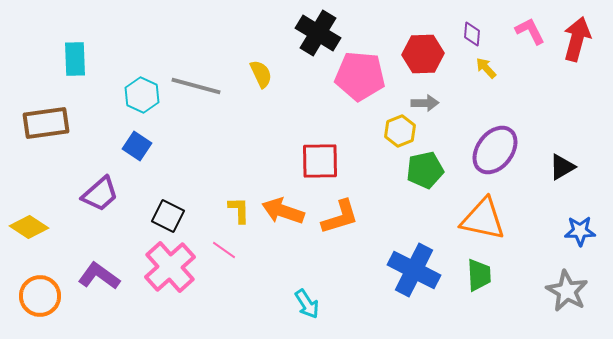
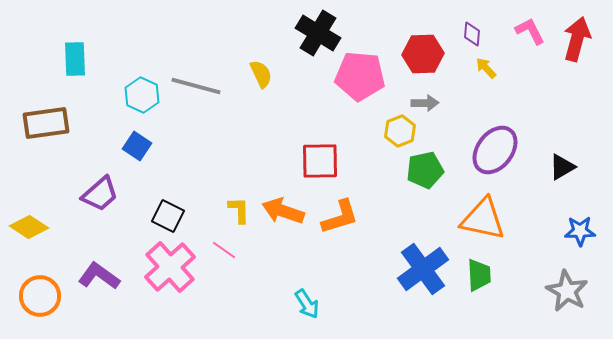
blue cross: moved 9 px right, 1 px up; rotated 27 degrees clockwise
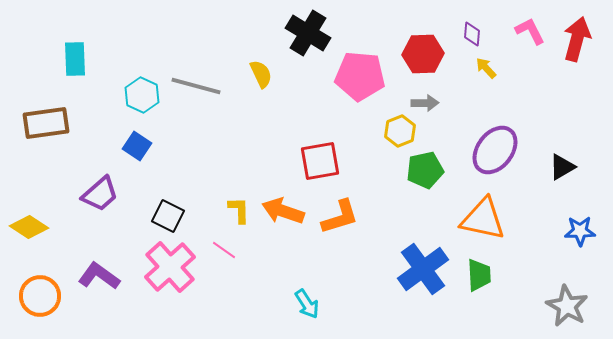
black cross: moved 10 px left
red square: rotated 9 degrees counterclockwise
gray star: moved 15 px down
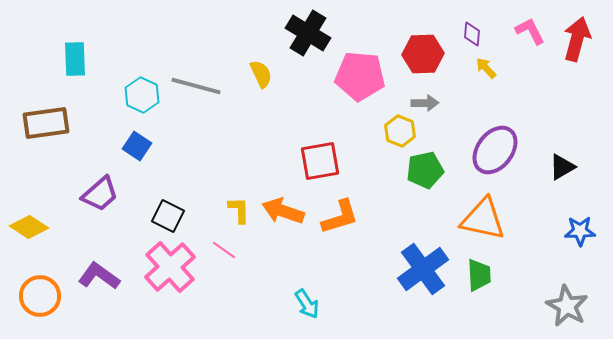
yellow hexagon: rotated 16 degrees counterclockwise
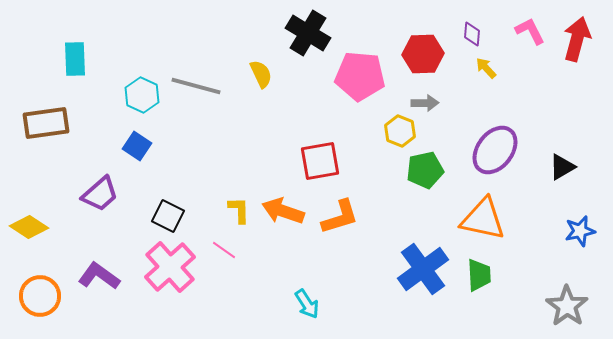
blue star: rotated 12 degrees counterclockwise
gray star: rotated 6 degrees clockwise
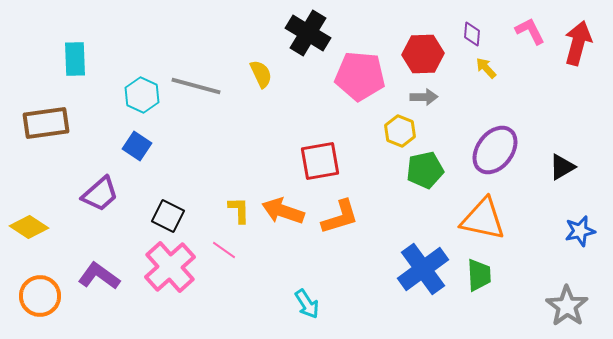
red arrow: moved 1 px right, 4 px down
gray arrow: moved 1 px left, 6 px up
